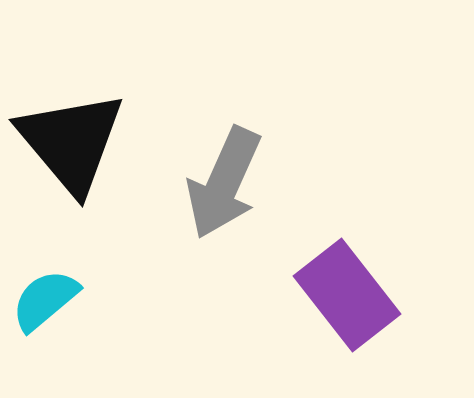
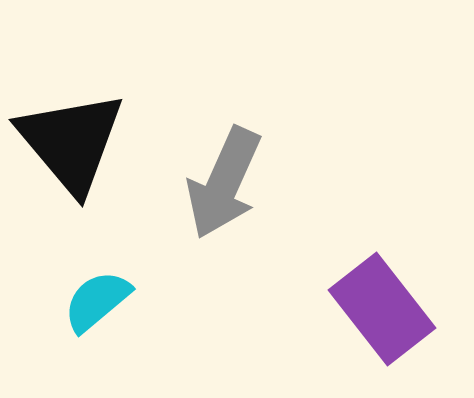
purple rectangle: moved 35 px right, 14 px down
cyan semicircle: moved 52 px right, 1 px down
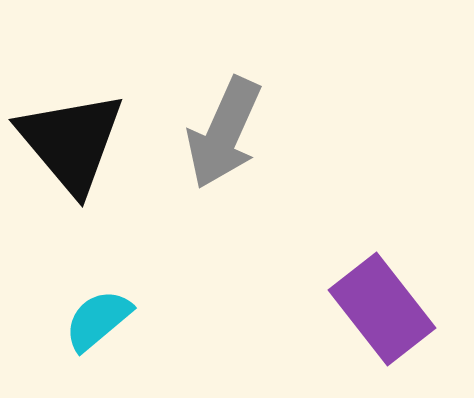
gray arrow: moved 50 px up
cyan semicircle: moved 1 px right, 19 px down
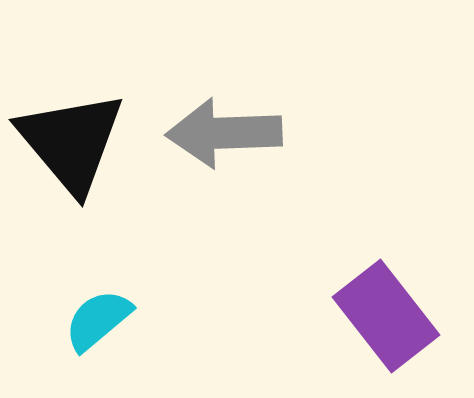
gray arrow: rotated 64 degrees clockwise
purple rectangle: moved 4 px right, 7 px down
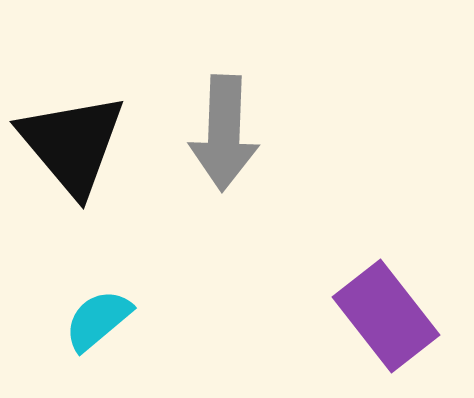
gray arrow: rotated 86 degrees counterclockwise
black triangle: moved 1 px right, 2 px down
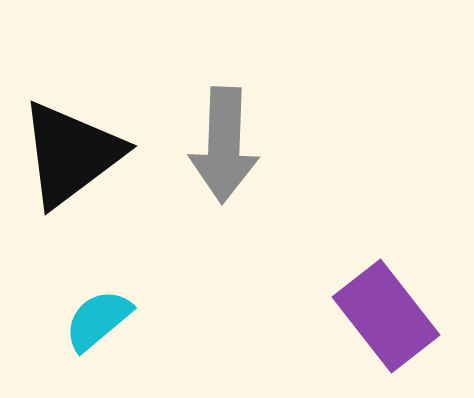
gray arrow: moved 12 px down
black triangle: moved 1 px left, 10 px down; rotated 33 degrees clockwise
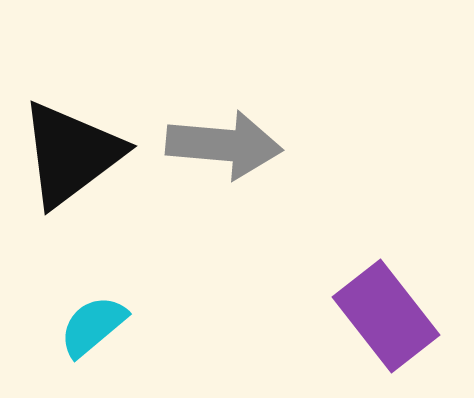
gray arrow: rotated 87 degrees counterclockwise
cyan semicircle: moved 5 px left, 6 px down
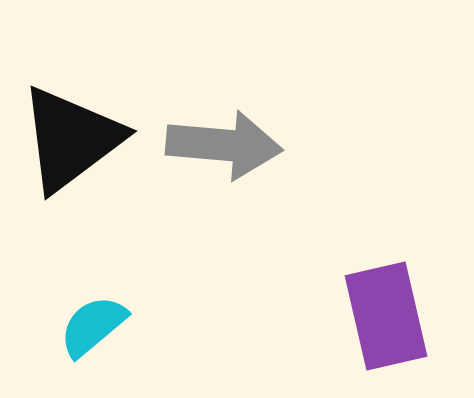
black triangle: moved 15 px up
purple rectangle: rotated 25 degrees clockwise
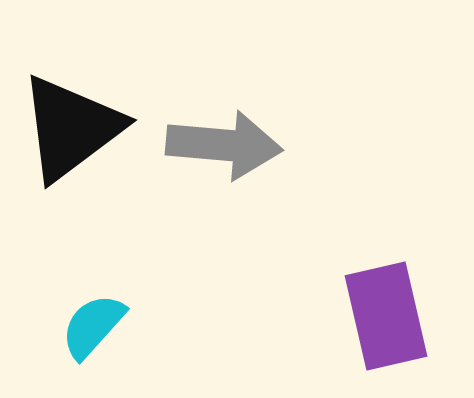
black triangle: moved 11 px up
cyan semicircle: rotated 8 degrees counterclockwise
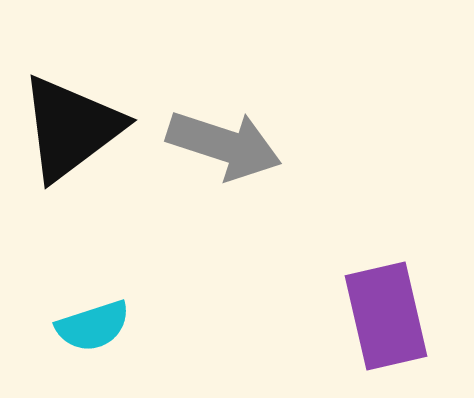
gray arrow: rotated 13 degrees clockwise
cyan semicircle: rotated 150 degrees counterclockwise
